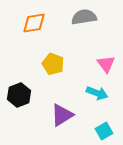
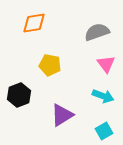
gray semicircle: moved 13 px right, 15 px down; rotated 10 degrees counterclockwise
yellow pentagon: moved 3 px left, 1 px down; rotated 10 degrees counterclockwise
cyan arrow: moved 6 px right, 3 px down
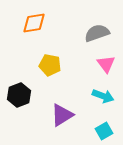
gray semicircle: moved 1 px down
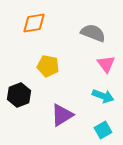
gray semicircle: moved 4 px left; rotated 40 degrees clockwise
yellow pentagon: moved 2 px left, 1 px down
cyan square: moved 1 px left, 1 px up
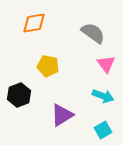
gray semicircle: rotated 15 degrees clockwise
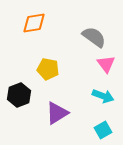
gray semicircle: moved 1 px right, 4 px down
yellow pentagon: moved 3 px down
purple triangle: moved 5 px left, 2 px up
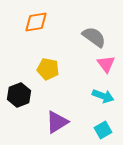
orange diamond: moved 2 px right, 1 px up
purple triangle: moved 9 px down
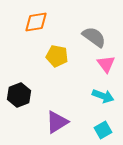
yellow pentagon: moved 9 px right, 13 px up
